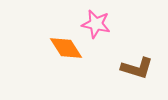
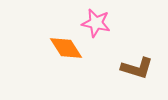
pink star: moved 1 px up
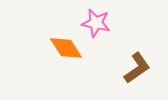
brown L-shape: rotated 52 degrees counterclockwise
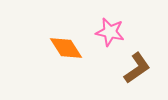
pink star: moved 14 px right, 9 px down
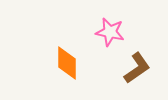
orange diamond: moved 1 px right, 15 px down; rotated 32 degrees clockwise
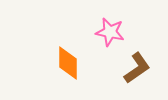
orange diamond: moved 1 px right
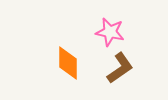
brown L-shape: moved 17 px left
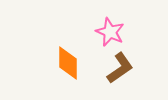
pink star: rotated 12 degrees clockwise
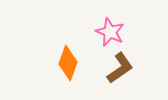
orange diamond: rotated 20 degrees clockwise
